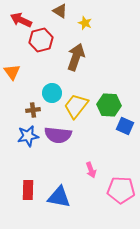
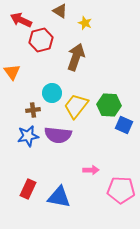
blue square: moved 1 px left, 1 px up
pink arrow: rotated 70 degrees counterclockwise
red rectangle: moved 1 px up; rotated 24 degrees clockwise
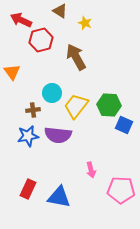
brown arrow: rotated 48 degrees counterclockwise
pink arrow: rotated 77 degrees clockwise
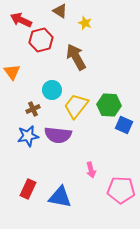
cyan circle: moved 3 px up
brown cross: moved 1 px up; rotated 16 degrees counterclockwise
blue triangle: moved 1 px right
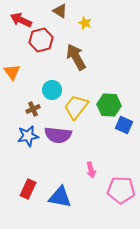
yellow trapezoid: moved 1 px down
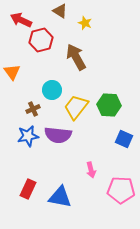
blue square: moved 14 px down
